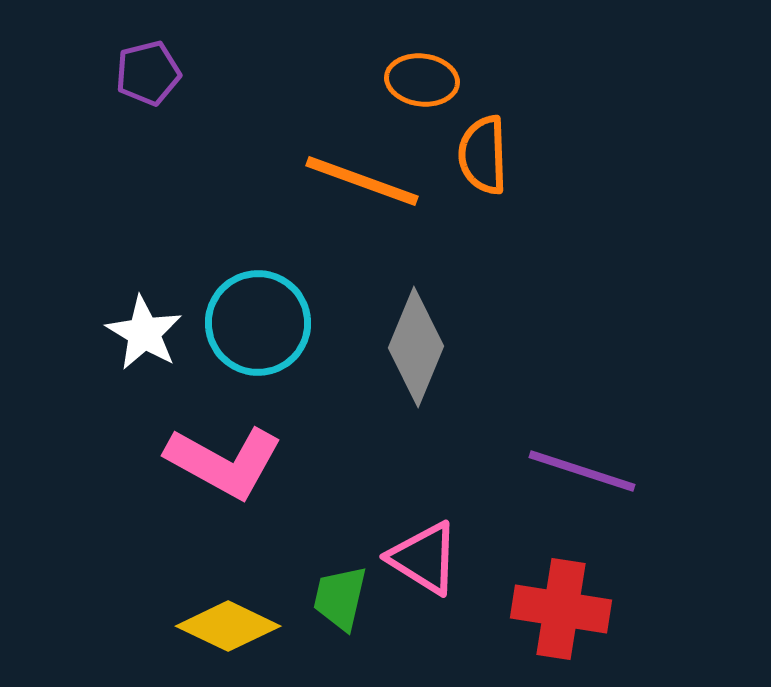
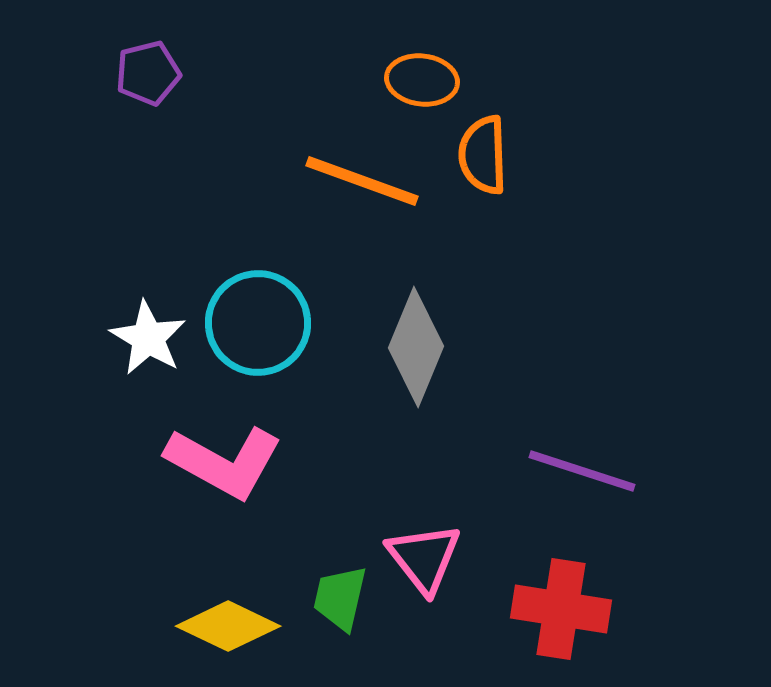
white star: moved 4 px right, 5 px down
pink triangle: rotated 20 degrees clockwise
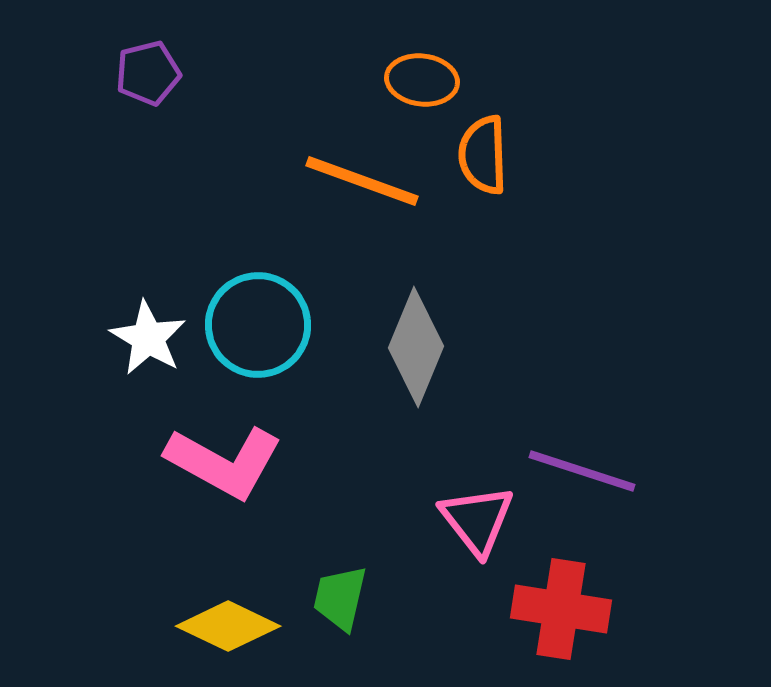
cyan circle: moved 2 px down
pink triangle: moved 53 px right, 38 px up
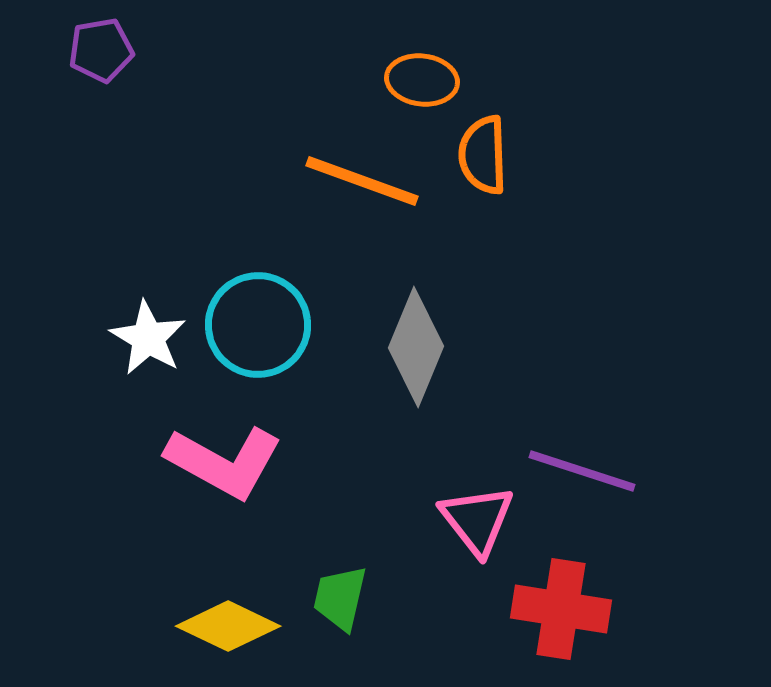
purple pentagon: moved 47 px left, 23 px up; rotated 4 degrees clockwise
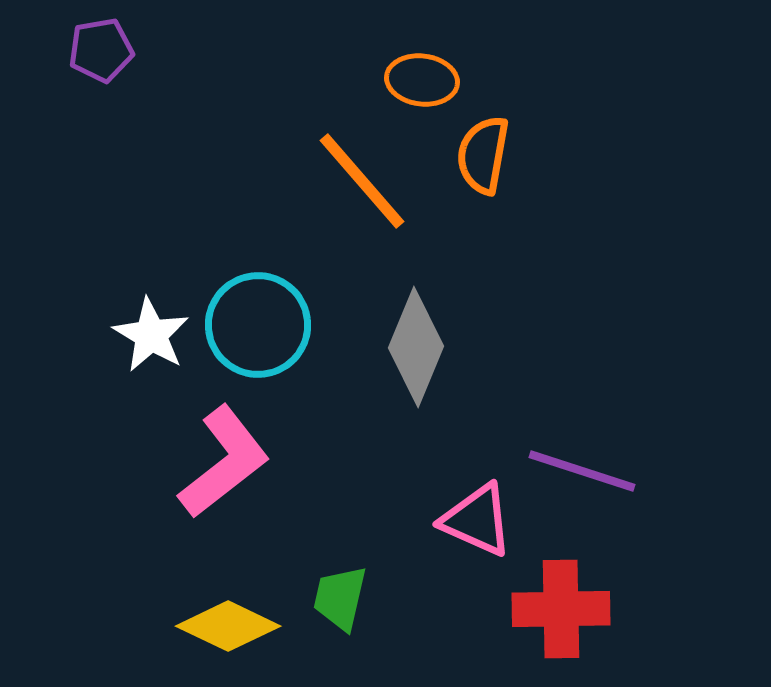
orange semicircle: rotated 12 degrees clockwise
orange line: rotated 29 degrees clockwise
white star: moved 3 px right, 3 px up
pink L-shape: rotated 67 degrees counterclockwise
pink triangle: rotated 28 degrees counterclockwise
red cross: rotated 10 degrees counterclockwise
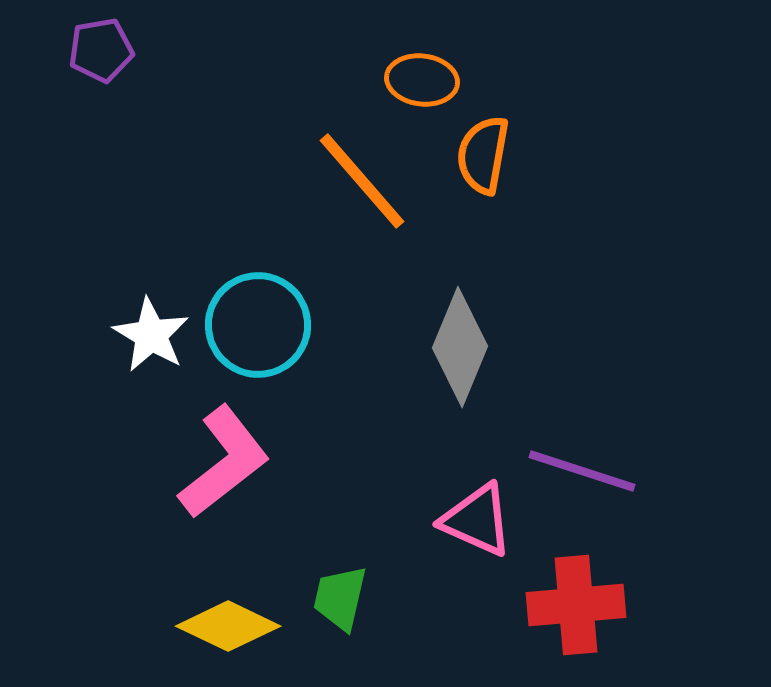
gray diamond: moved 44 px right
red cross: moved 15 px right, 4 px up; rotated 4 degrees counterclockwise
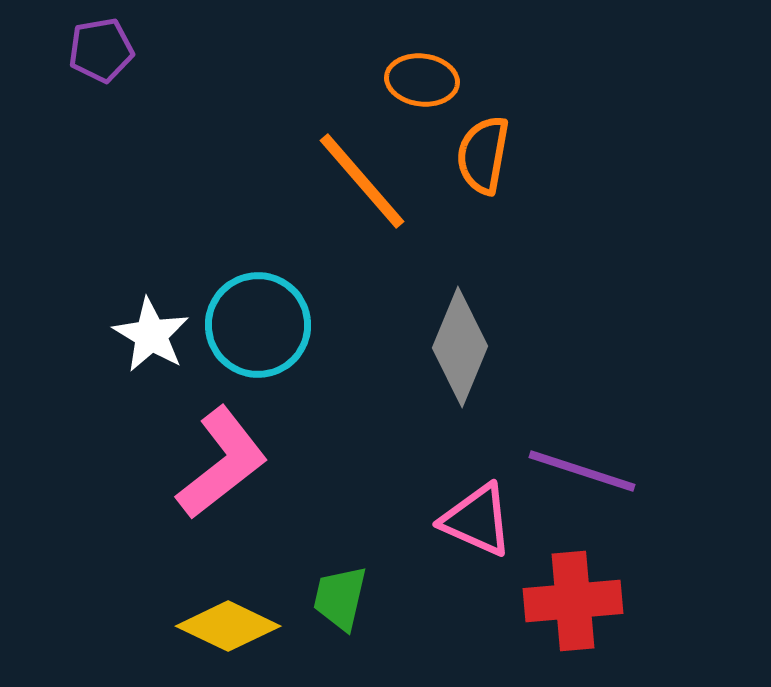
pink L-shape: moved 2 px left, 1 px down
red cross: moved 3 px left, 4 px up
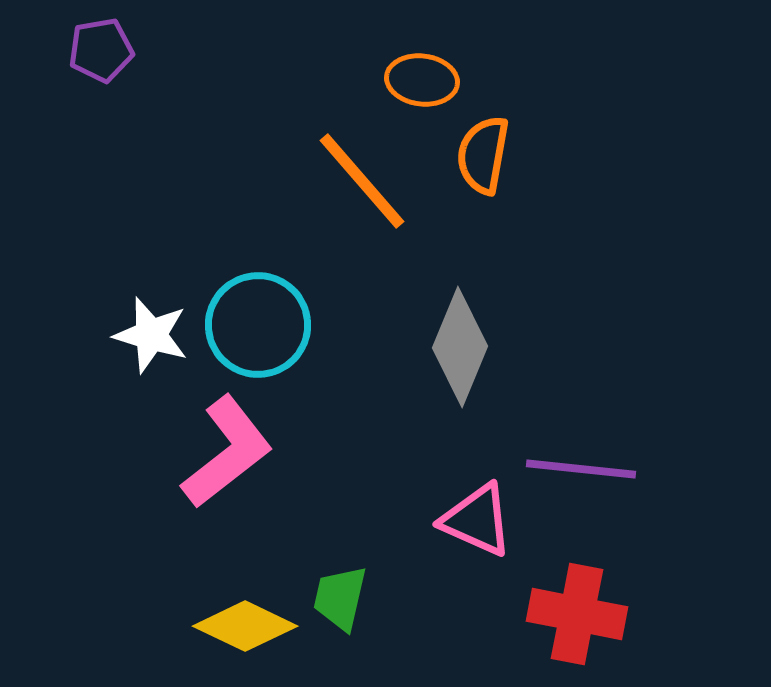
white star: rotated 14 degrees counterclockwise
pink L-shape: moved 5 px right, 11 px up
purple line: moved 1 px left, 2 px up; rotated 12 degrees counterclockwise
red cross: moved 4 px right, 13 px down; rotated 16 degrees clockwise
yellow diamond: moved 17 px right
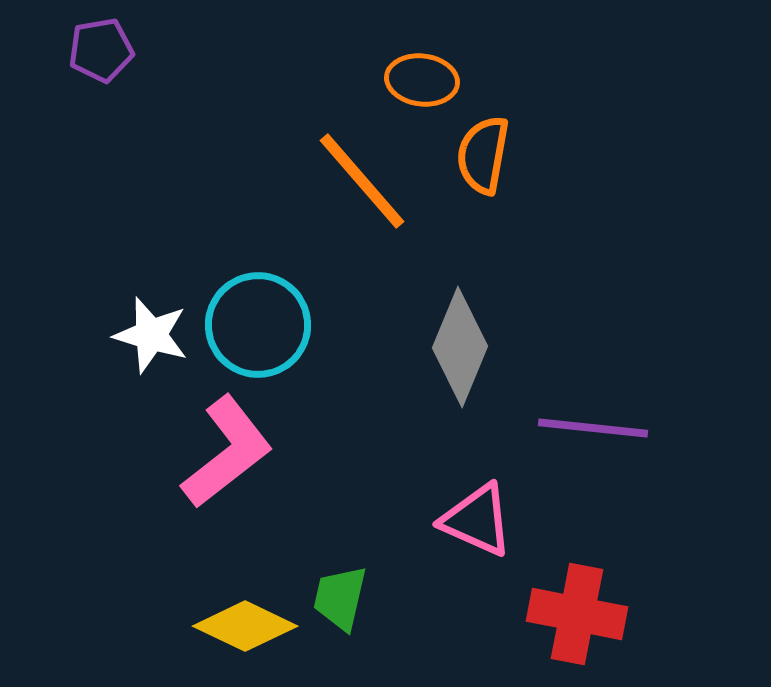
purple line: moved 12 px right, 41 px up
